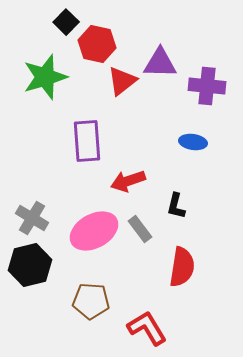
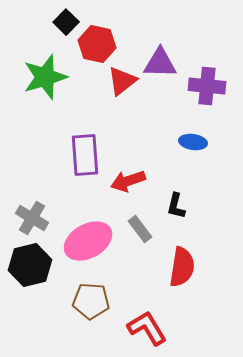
purple rectangle: moved 2 px left, 14 px down
pink ellipse: moved 6 px left, 10 px down
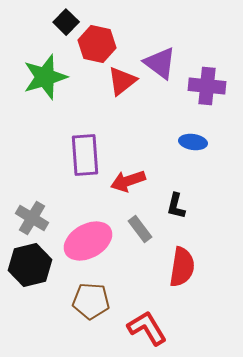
purple triangle: rotated 36 degrees clockwise
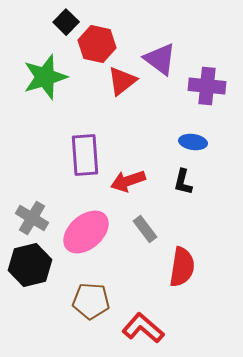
purple triangle: moved 4 px up
black L-shape: moved 7 px right, 24 px up
gray rectangle: moved 5 px right
pink ellipse: moved 2 px left, 9 px up; rotated 12 degrees counterclockwise
red L-shape: moved 4 px left; rotated 18 degrees counterclockwise
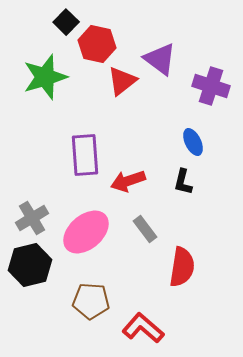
purple cross: moved 4 px right; rotated 12 degrees clockwise
blue ellipse: rotated 56 degrees clockwise
gray cross: rotated 28 degrees clockwise
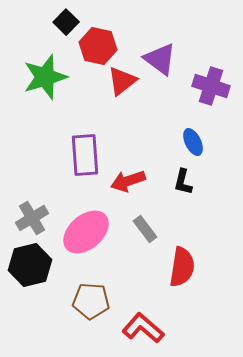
red hexagon: moved 1 px right, 2 px down
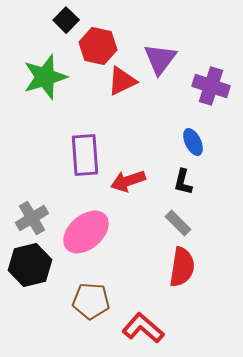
black square: moved 2 px up
purple triangle: rotated 30 degrees clockwise
red triangle: rotated 12 degrees clockwise
gray rectangle: moved 33 px right, 6 px up; rotated 8 degrees counterclockwise
